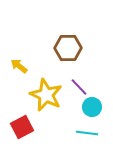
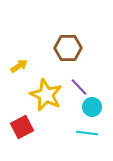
yellow arrow: rotated 108 degrees clockwise
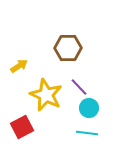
cyan circle: moved 3 px left, 1 px down
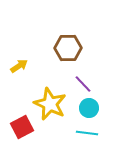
purple line: moved 4 px right, 3 px up
yellow star: moved 4 px right, 9 px down
